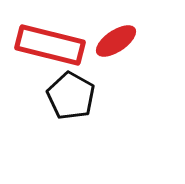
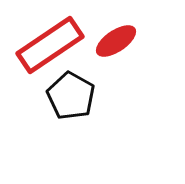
red rectangle: rotated 48 degrees counterclockwise
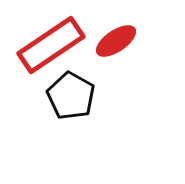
red rectangle: moved 1 px right
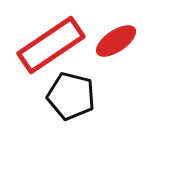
black pentagon: rotated 15 degrees counterclockwise
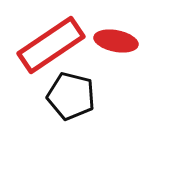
red ellipse: rotated 45 degrees clockwise
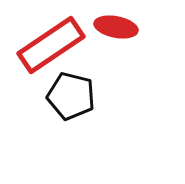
red ellipse: moved 14 px up
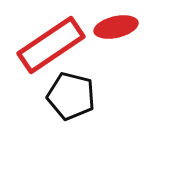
red ellipse: rotated 24 degrees counterclockwise
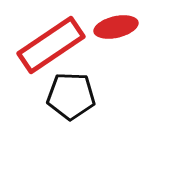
black pentagon: rotated 12 degrees counterclockwise
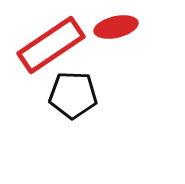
black pentagon: moved 2 px right, 1 px up
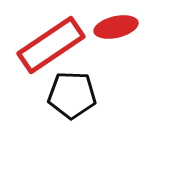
black pentagon: moved 1 px left
